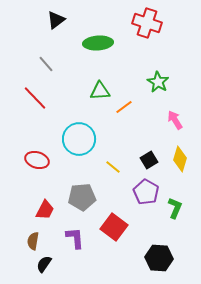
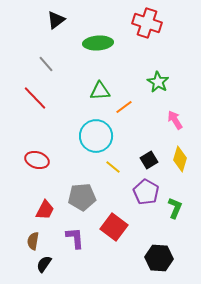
cyan circle: moved 17 px right, 3 px up
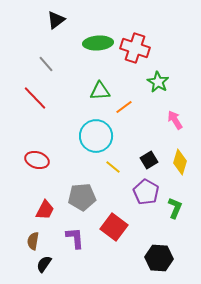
red cross: moved 12 px left, 25 px down
yellow diamond: moved 3 px down
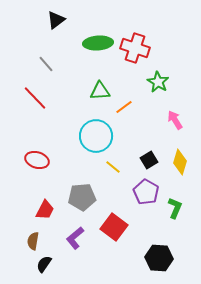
purple L-shape: rotated 125 degrees counterclockwise
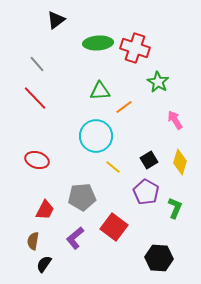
gray line: moved 9 px left
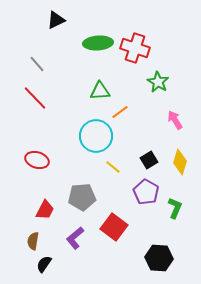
black triangle: rotated 12 degrees clockwise
orange line: moved 4 px left, 5 px down
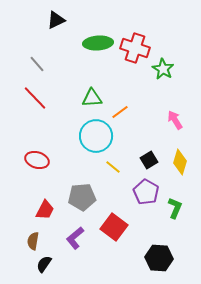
green star: moved 5 px right, 13 px up
green triangle: moved 8 px left, 7 px down
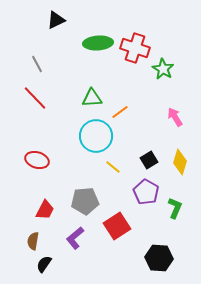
gray line: rotated 12 degrees clockwise
pink arrow: moved 3 px up
gray pentagon: moved 3 px right, 4 px down
red square: moved 3 px right, 1 px up; rotated 20 degrees clockwise
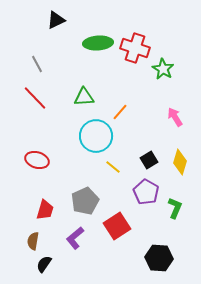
green triangle: moved 8 px left, 1 px up
orange line: rotated 12 degrees counterclockwise
gray pentagon: rotated 20 degrees counterclockwise
red trapezoid: rotated 10 degrees counterclockwise
